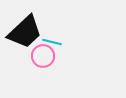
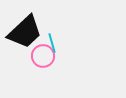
cyan line: moved 1 px down; rotated 60 degrees clockwise
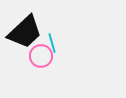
pink circle: moved 2 px left
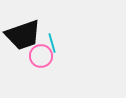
black trapezoid: moved 2 px left, 3 px down; rotated 24 degrees clockwise
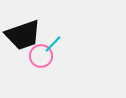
cyan line: moved 1 px right, 1 px down; rotated 60 degrees clockwise
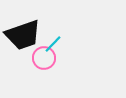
pink circle: moved 3 px right, 2 px down
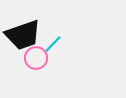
pink circle: moved 8 px left
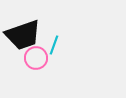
cyan line: moved 1 px right, 1 px down; rotated 24 degrees counterclockwise
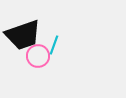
pink circle: moved 2 px right, 2 px up
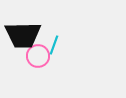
black trapezoid: rotated 18 degrees clockwise
